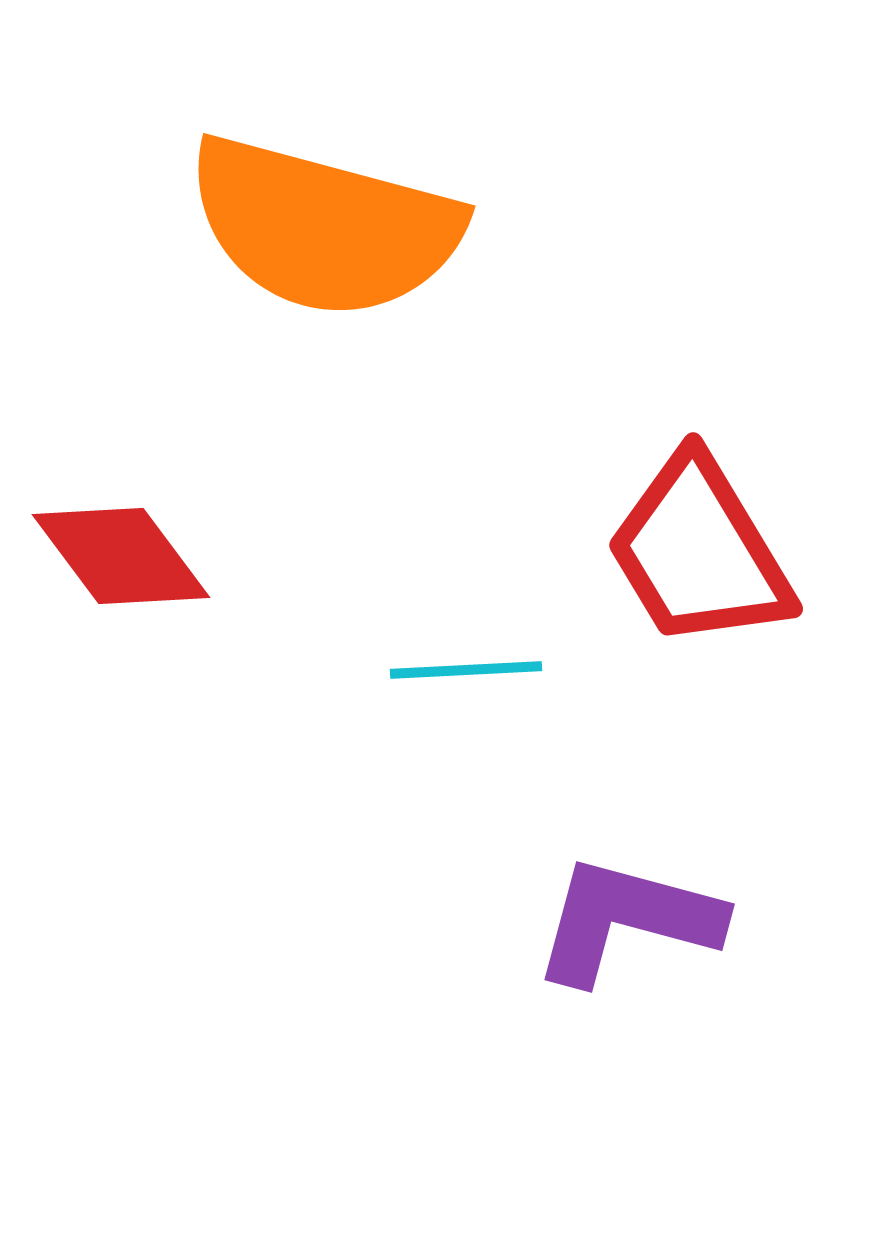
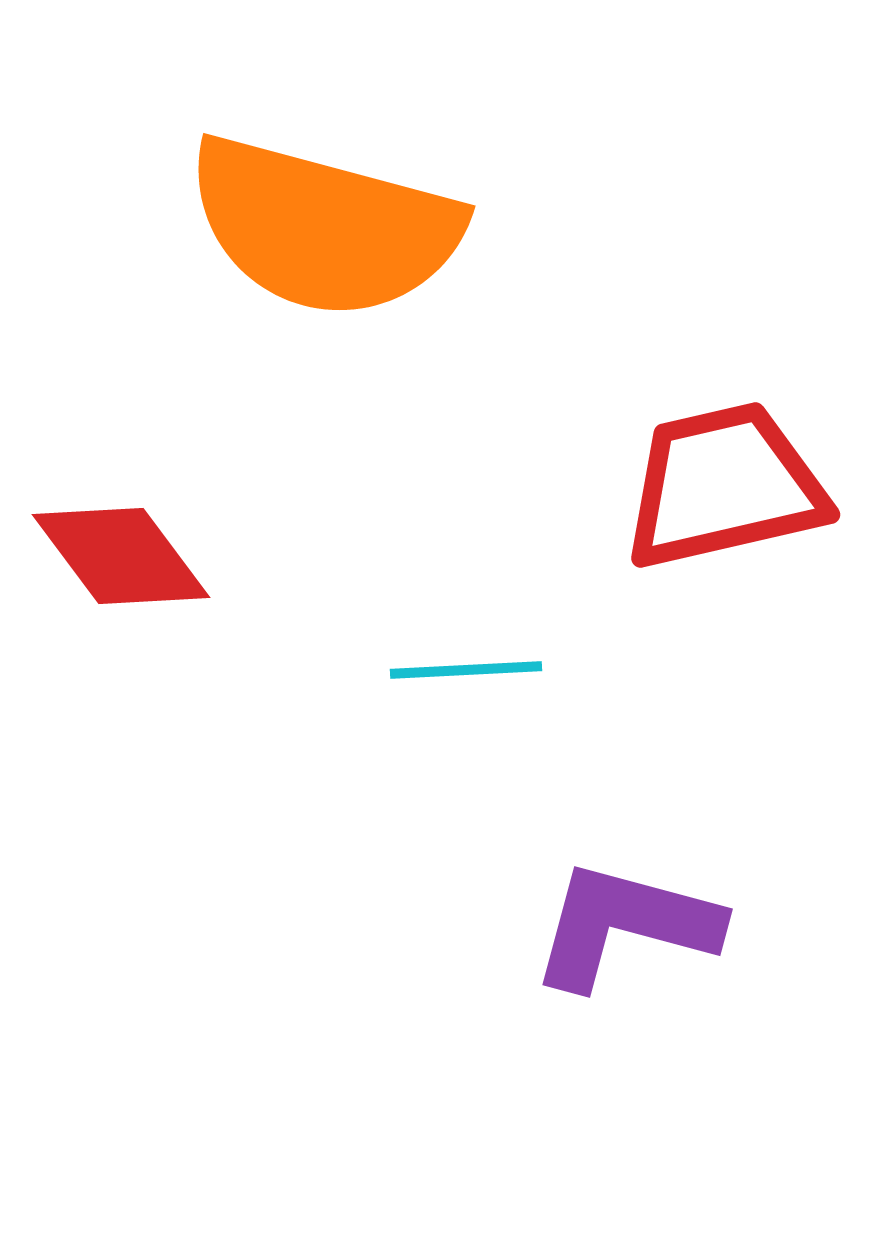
red trapezoid: moved 25 px right, 66 px up; rotated 108 degrees clockwise
purple L-shape: moved 2 px left, 5 px down
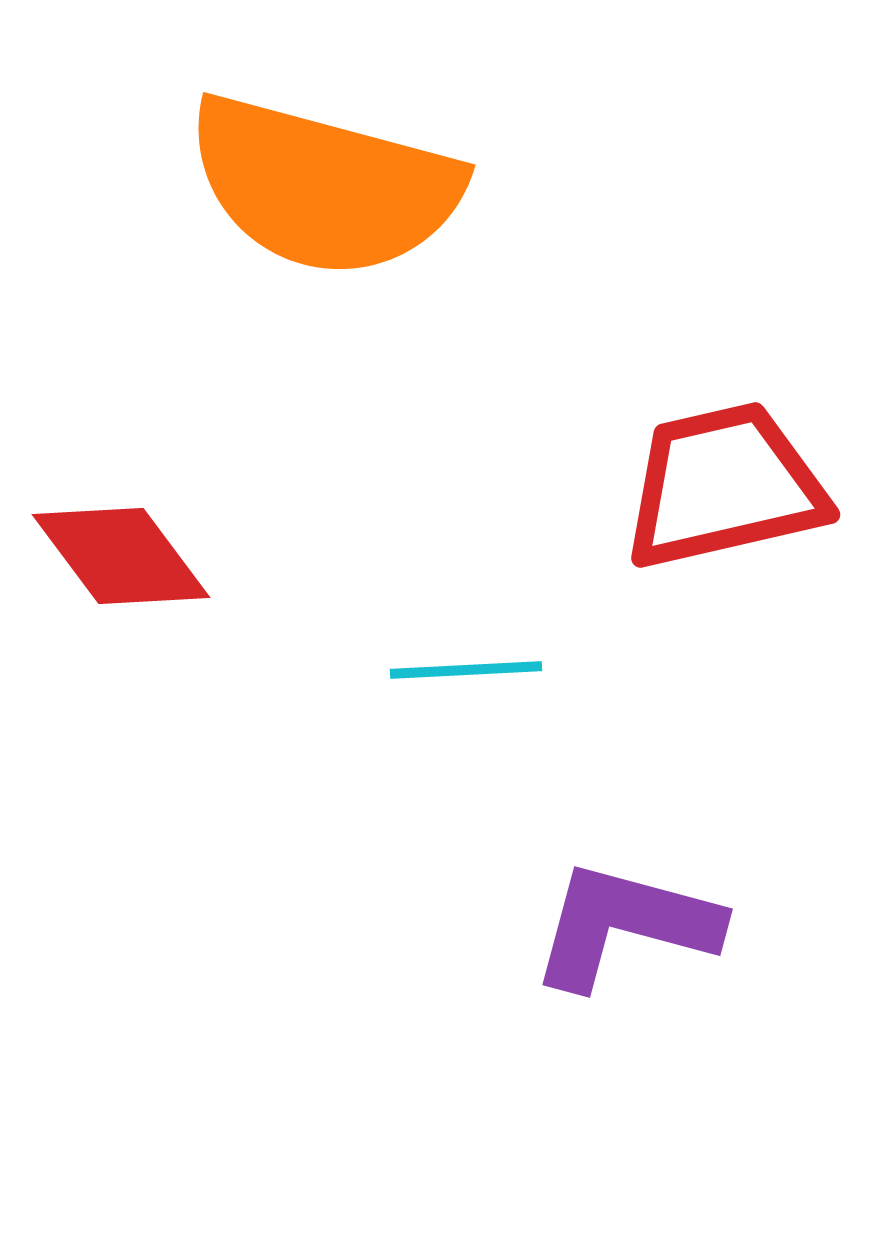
orange semicircle: moved 41 px up
